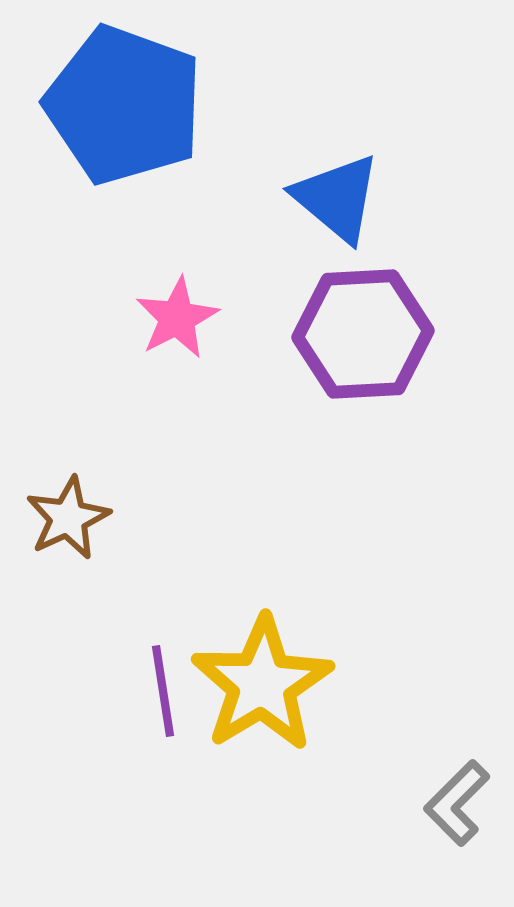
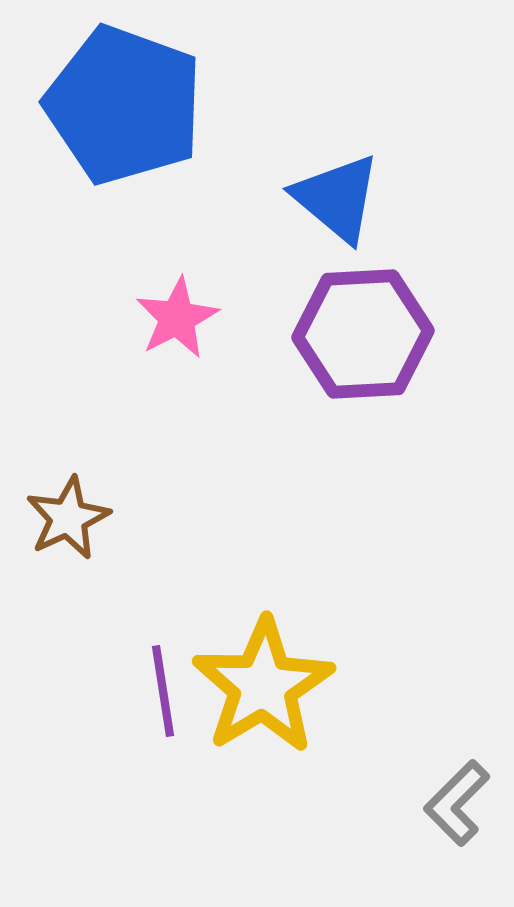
yellow star: moved 1 px right, 2 px down
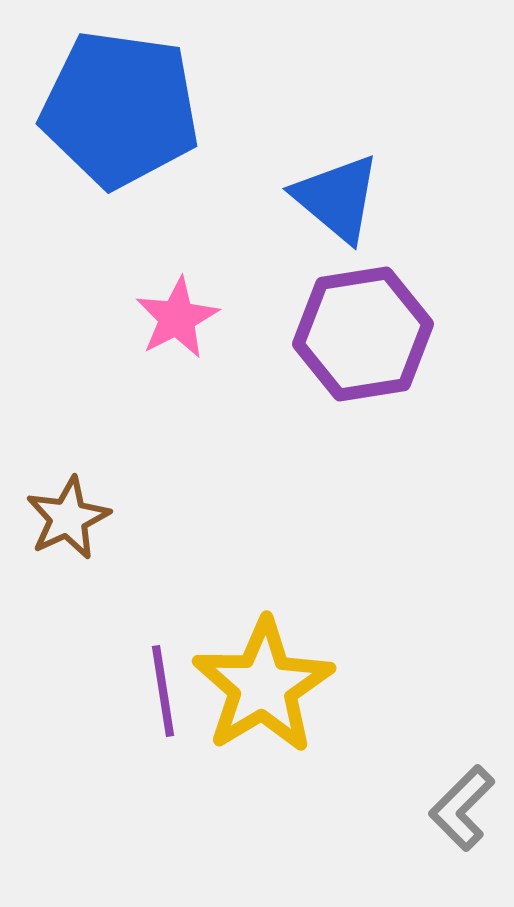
blue pentagon: moved 4 px left, 4 px down; rotated 12 degrees counterclockwise
purple hexagon: rotated 6 degrees counterclockwise
gray L-shape: moved 5 px right, 5 px down
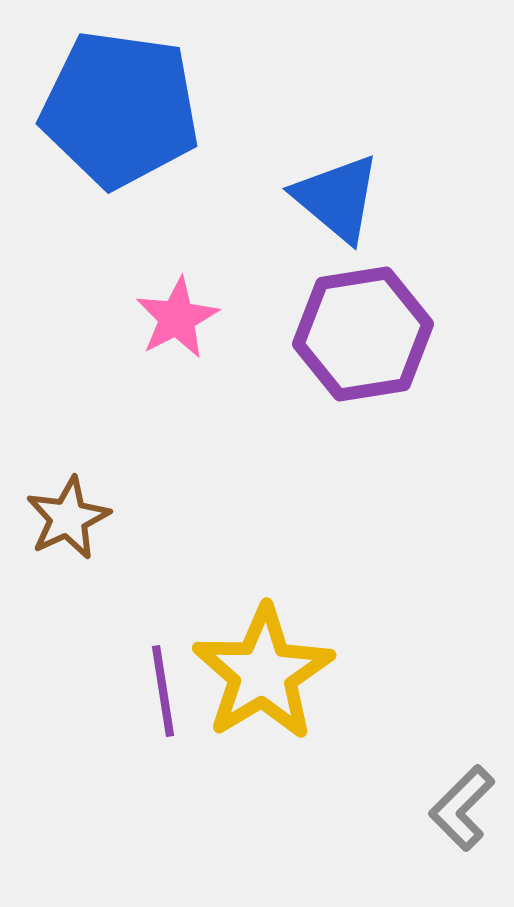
yellow star: moved 13 px up
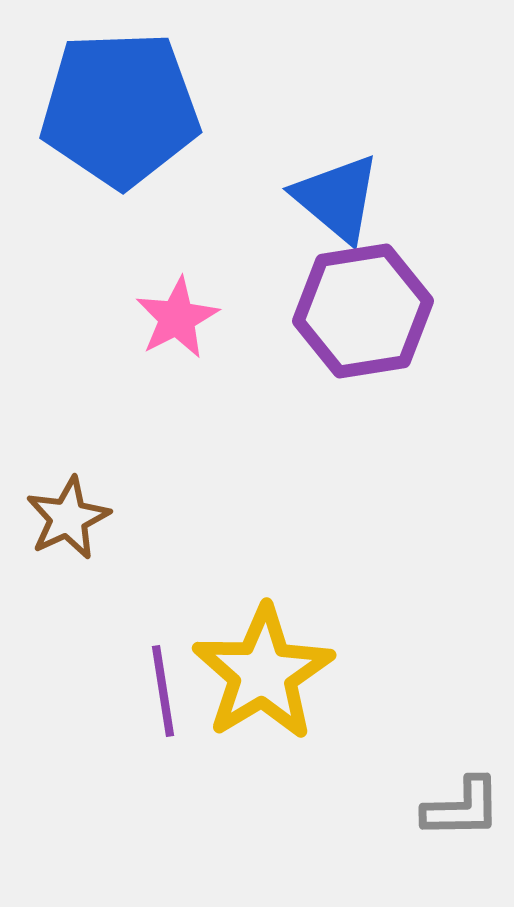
blue pentagon: rotated 10 degrees counterclockwise
purple hexagon: moved 23 px up
gray L-shape: rotated 136 degrees counterclockwise
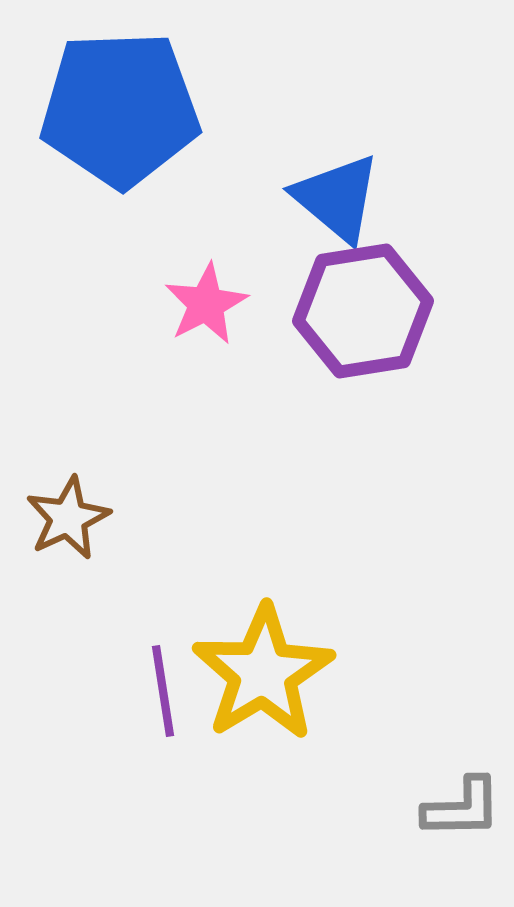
pink star: moved 29 px right, 14 px up
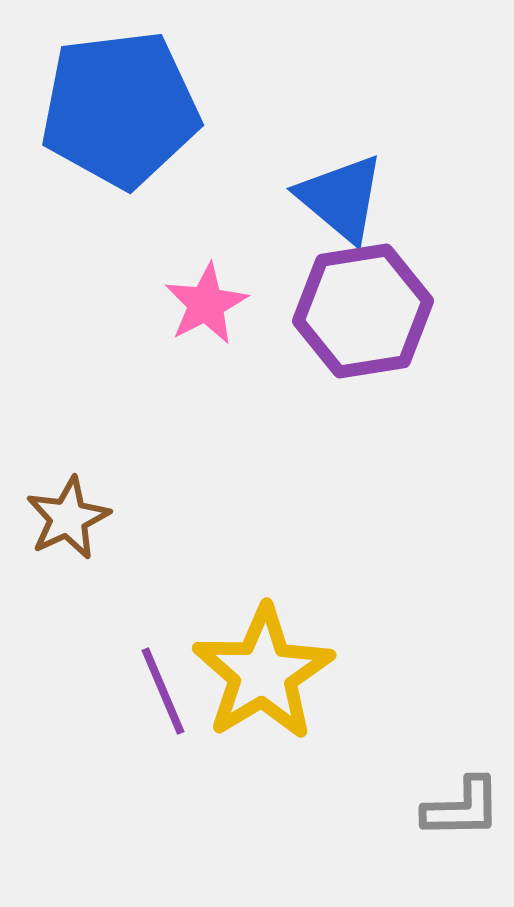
blue pentagon: rotated 5 degrees counterclockwise
blue triangle: moved 4 px right
purple line: rotated 14 degrees counterclockwise
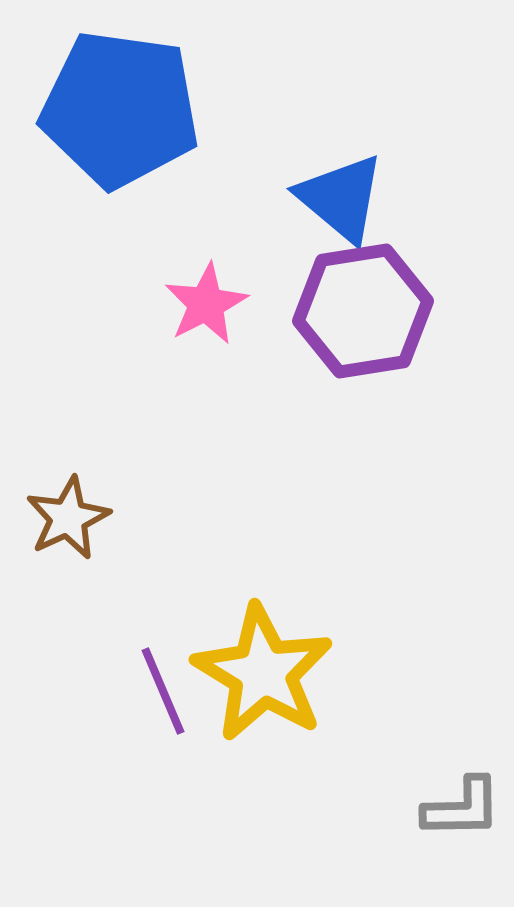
blue pentagon: rotated 15 degrees clockwise
yellow star: rotated 10 degrees counterclockwise
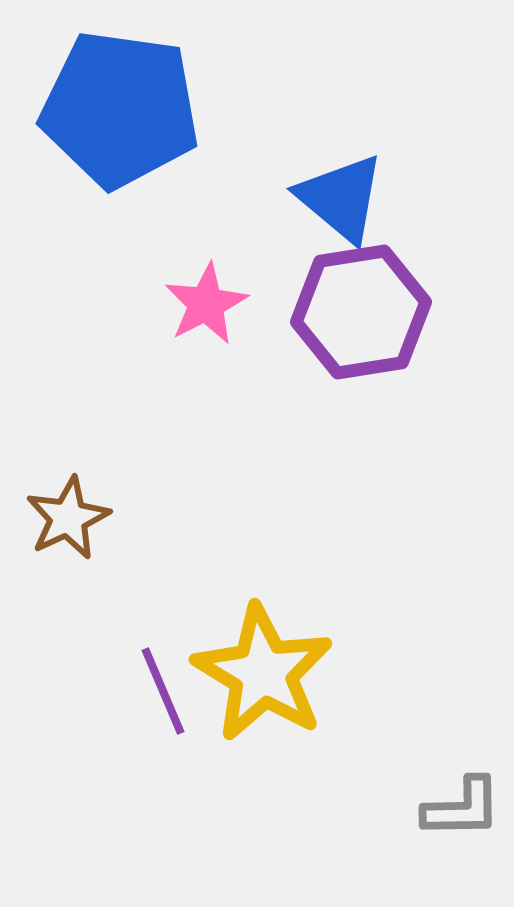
purple hexagon: moved 2 px left, 1 px down
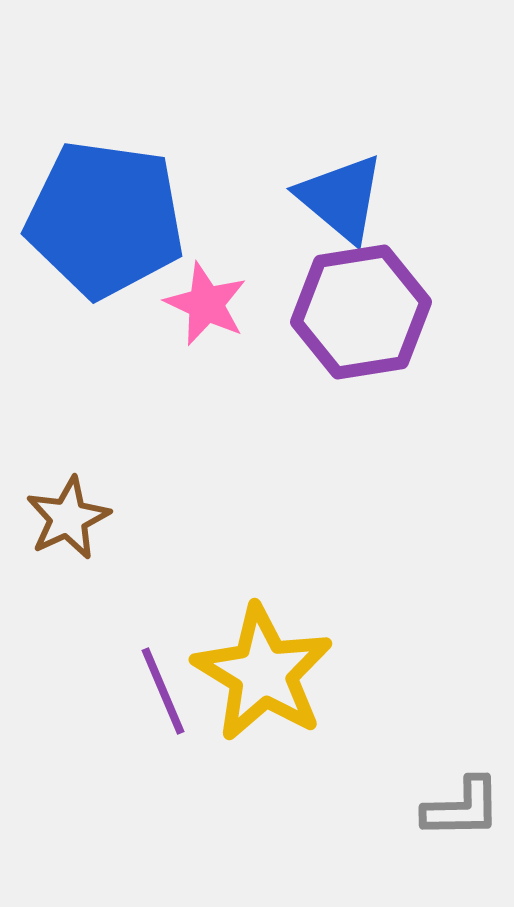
blue pentagon: moved 15 px left, 110 px down
pink star: rotated 20 degrees counterclockwise
